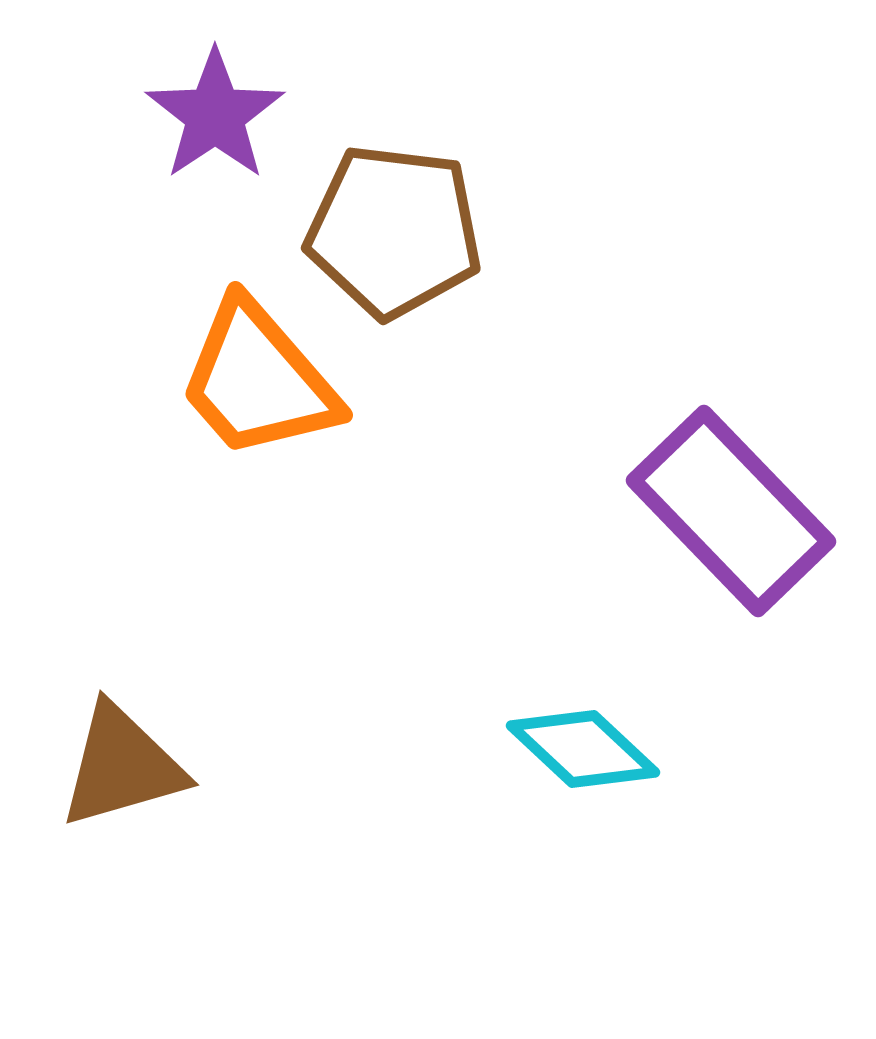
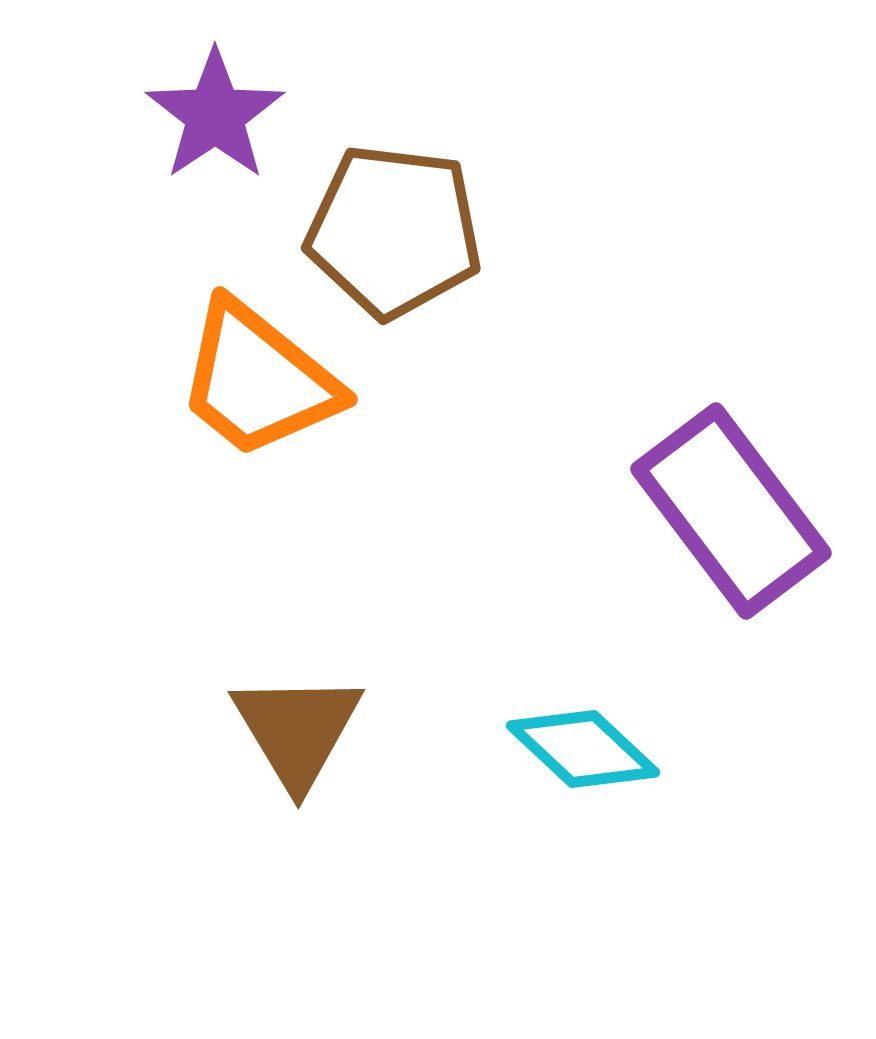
orange trapezoid: rotated 10 degrees counterclockwise
purple rectangle: rotated 7 degrees clockwise
brown triangle: moved 175 px right, 36 px up; rotated 45 degrees counterclockwise
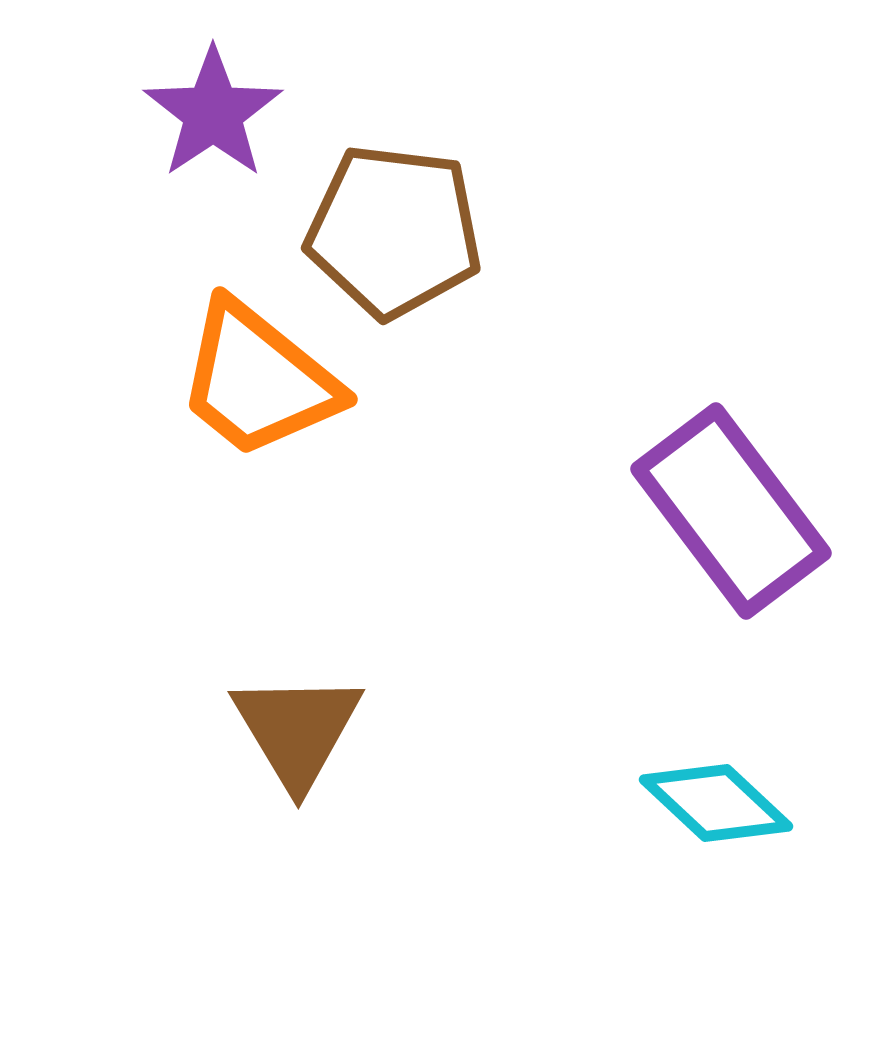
purple star: moved 2 px left, 2 px up
cyan diamond: moved 133 px right, 54 px down
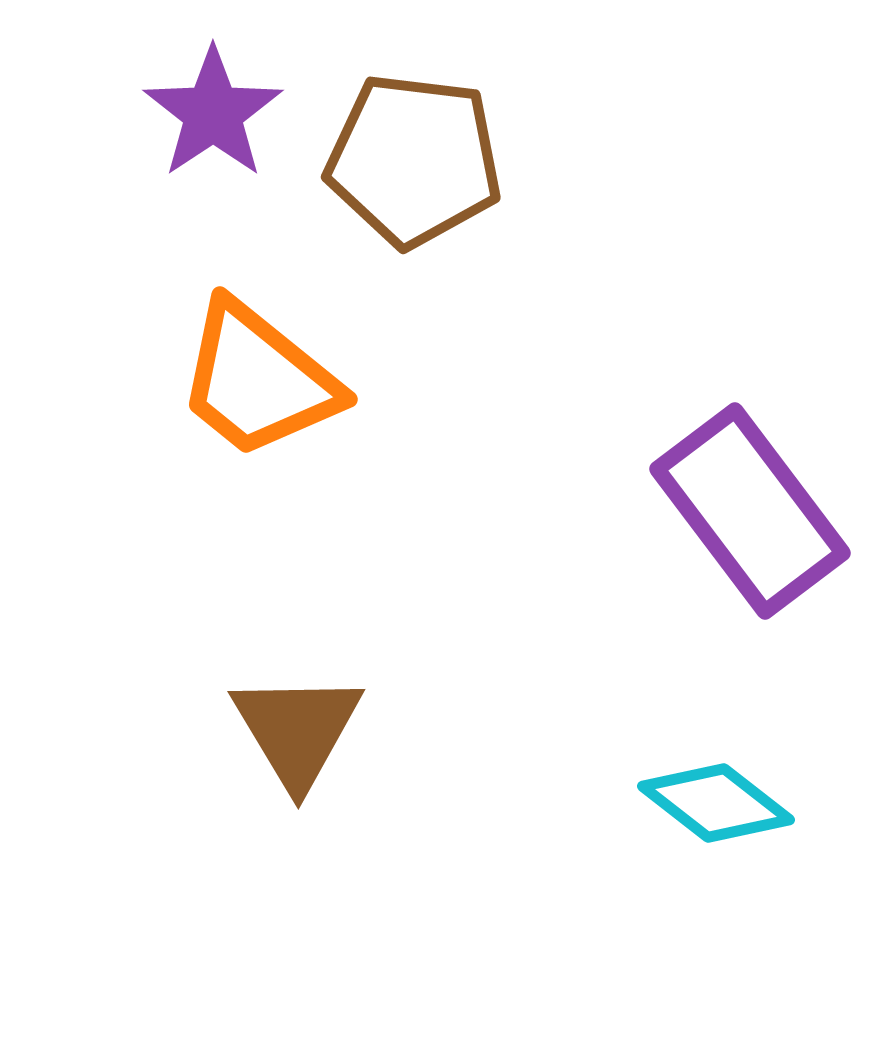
brown pentagon: moved 20 px right, 71 px up
purple rectangle: moved 19 px right
cyan diamond: rotated 5 degrees counterclockwise
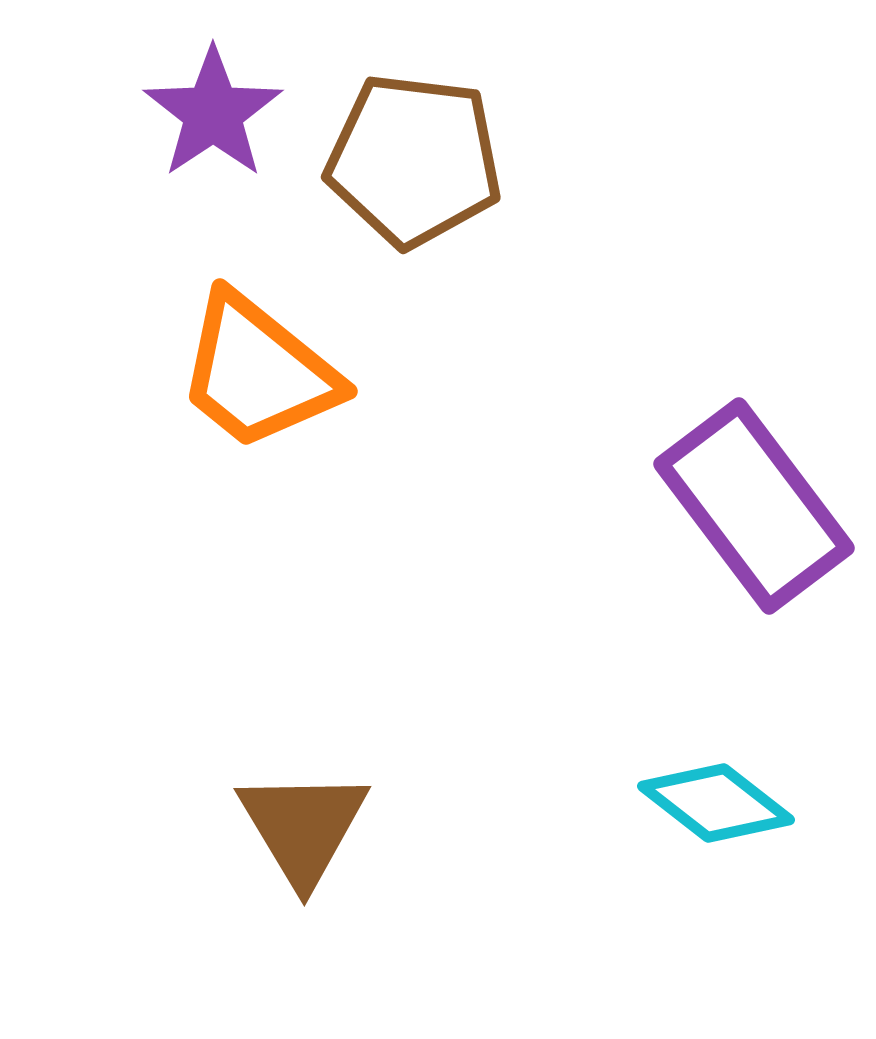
orange trapezoid: moved 8 px up
purple rectangle: moved 4 px right, 5 px up
brown triangle: moved 6 px right, 97 px down
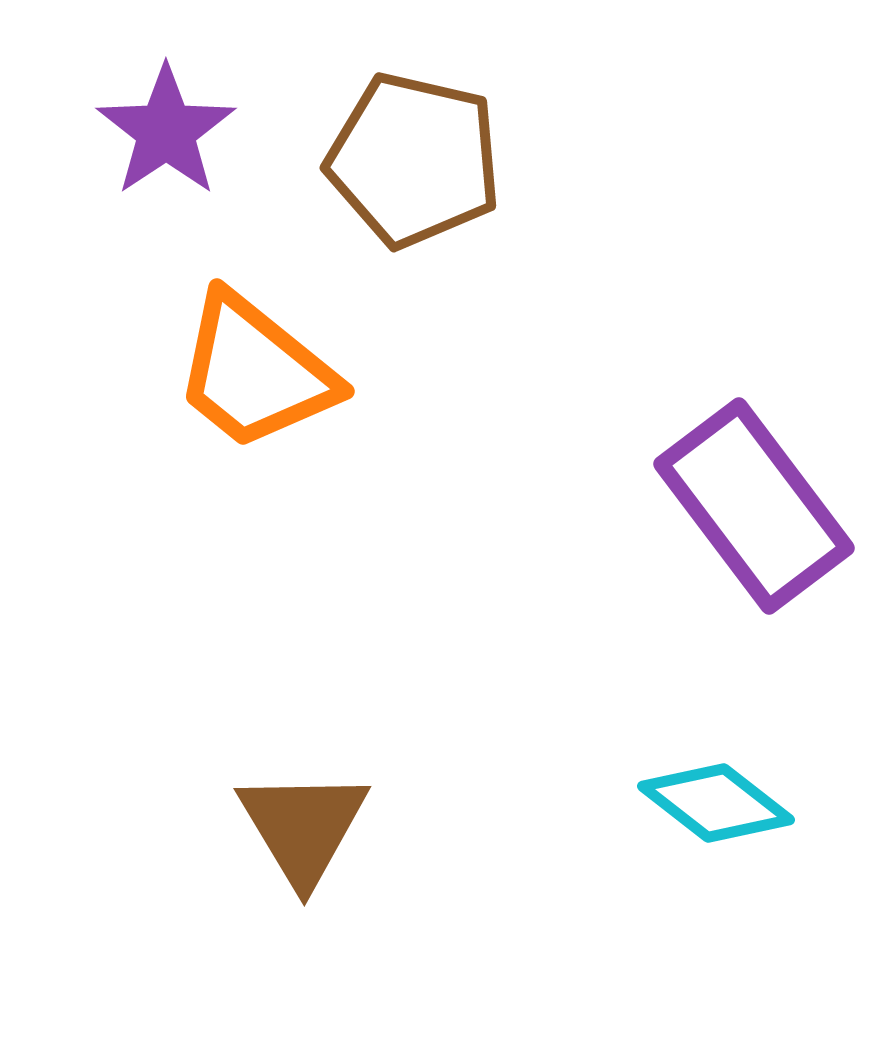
purple star: moved 47 px left, 18 px down
brown pentagon: rotated 6 degrees clockwise
orange trapezoid: moved 3 px left
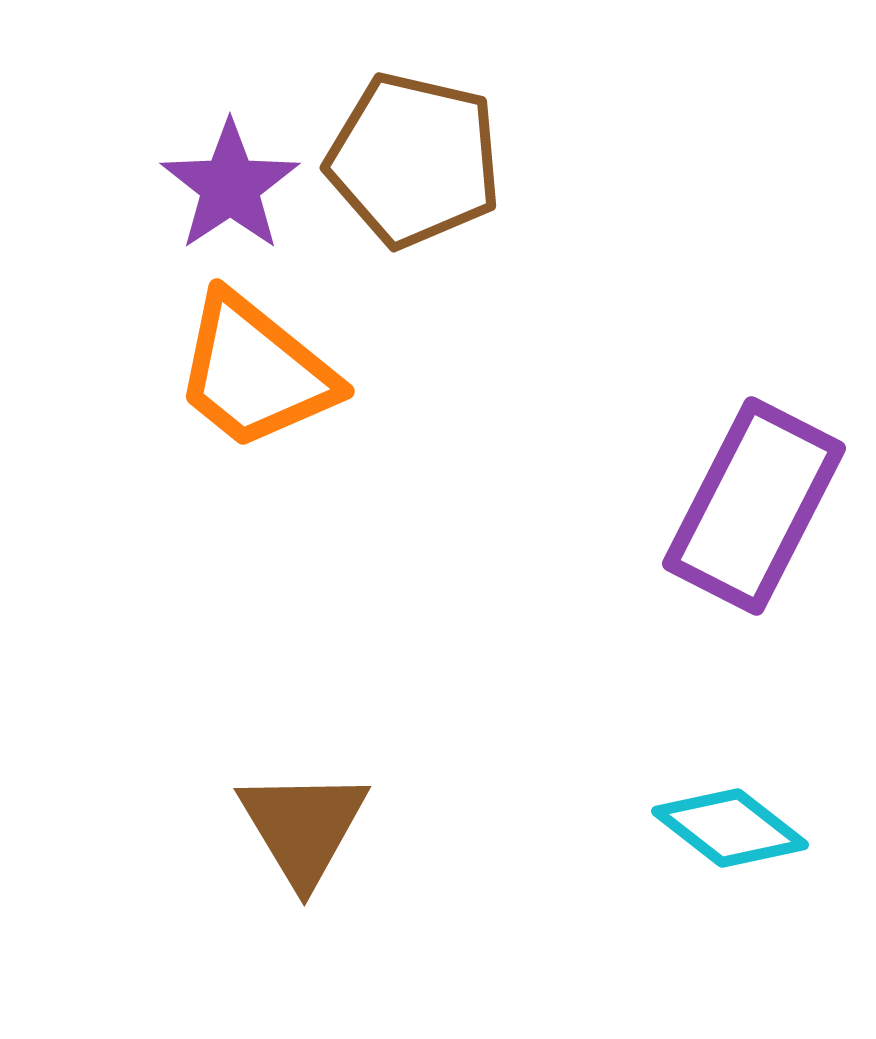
purple star: moved 64 px right, 55 px down
purple rectangle: rotated 64 degrees clockwise
cyan diamond: moved 14 px right, 25 px down
